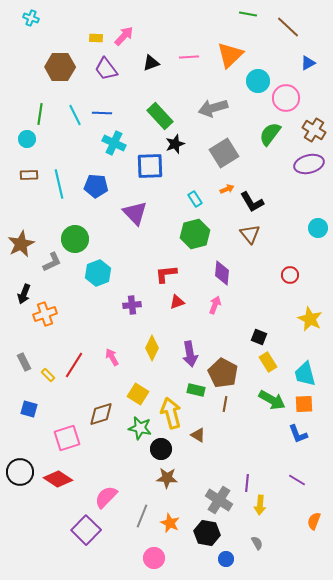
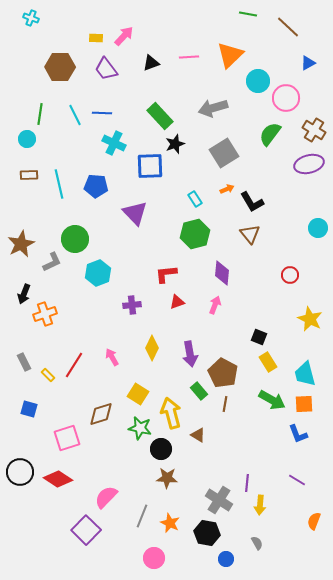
green rectangle at (196, 390): moved 3 px right, 1 px down; rotated 36 degrees clockwise
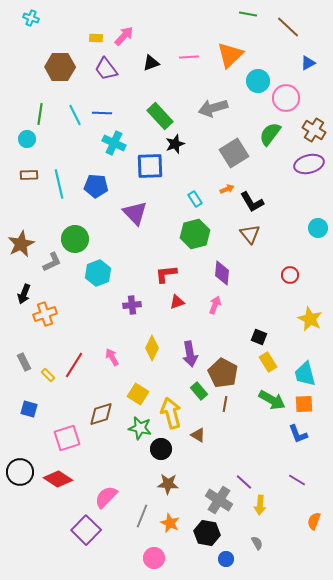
gray square at (224, 153): moved 10 px right
brown star at (167, 478): moved 1 px right, 6 px down
purple line at (247, 483): moved 3 px left, 1 px up; rotated 54 degrees counterclockwise
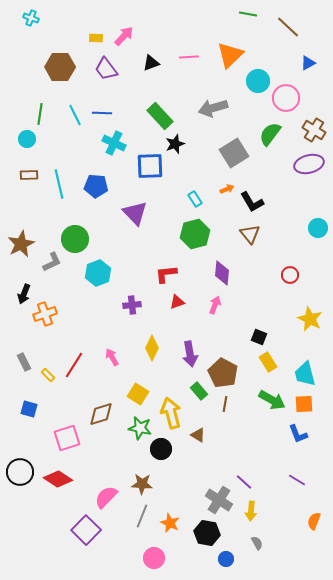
brown star at (168, 484): moved 26 px left
yellow arrow at (260, 505): moved 9 px left, 6 px down
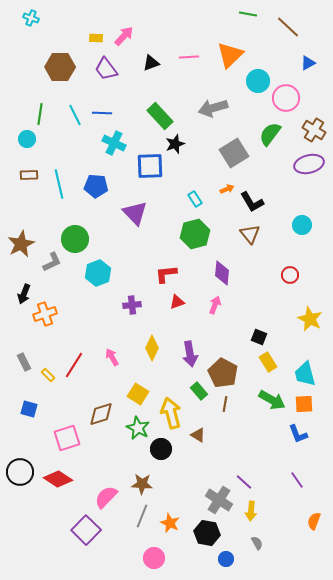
cyan circle at (318, 228): moved 16 px left, 3 px up
green star at (140, 428): moved 2 px left; rotated 15 degrees clockwise
purple line at (297, 480): rotated 24 degrees clockwise
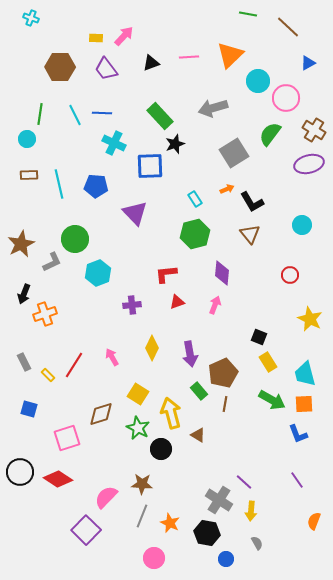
brown pentagon at (223, 373): rotated 20 degrees clockwise
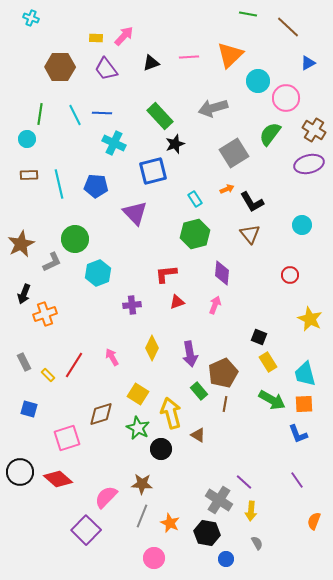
blue square at (150, 166): moved 3 px right, 5 px down; rotated 12 degrees counterclockwise
red diamond at (58, 479): rotated 8 degrees clockwise
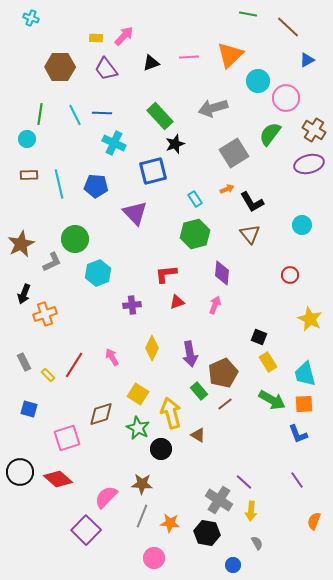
blue triangle at (308, 63): moved 1 px left, 3 px up
brown line at (225, 404): rotated 42 degrees clockwise
orange star at (170, 523): rotated 18 degrees counterclockwise
blue circle at (226, 559): moved 7 px right, 6 px down
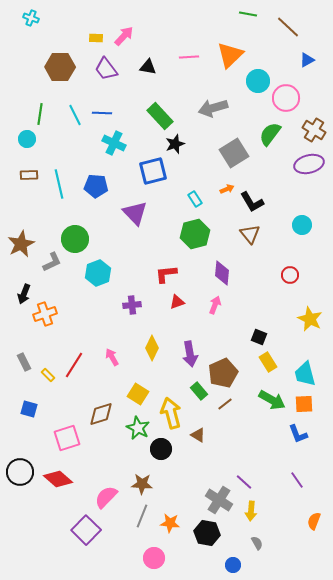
black triangle at (151, 63): moved 3 px left, 4 px down; rotated 30 degrees clockwise
